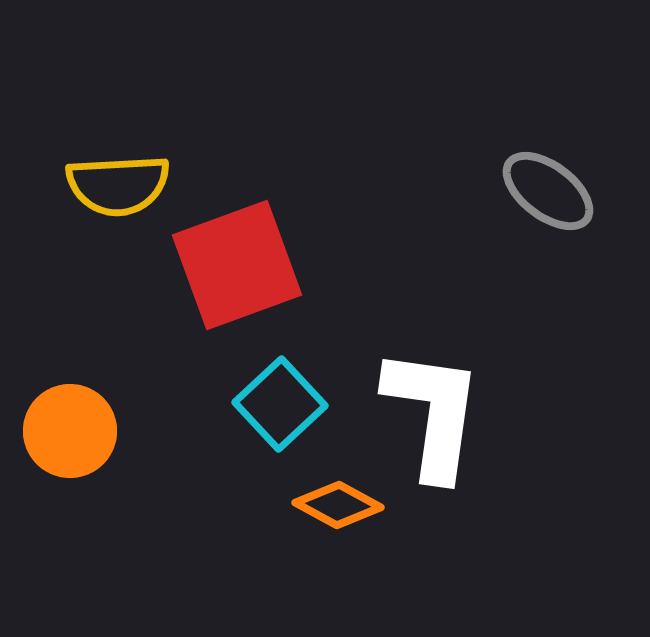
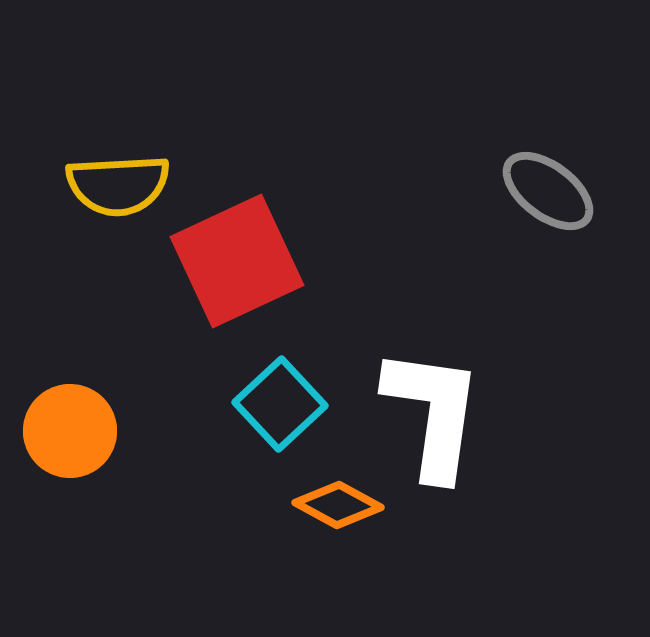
red square: moved 4 px up; rotated 5 degrees counterclockwise
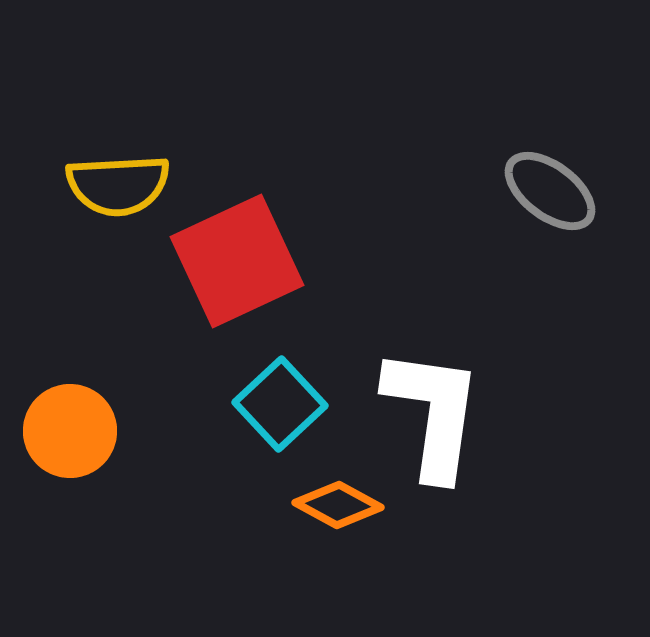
gray ellipse: moved 2 px right
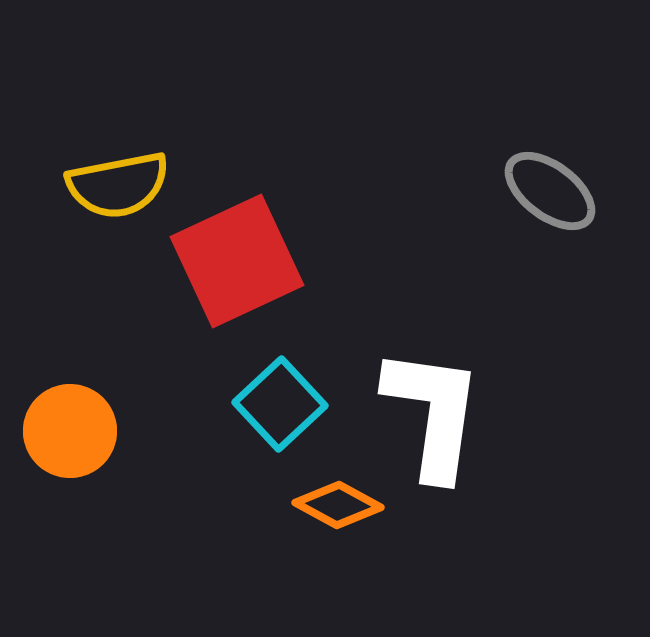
yellow semicircle: rotated 8 degrees counterclockwise
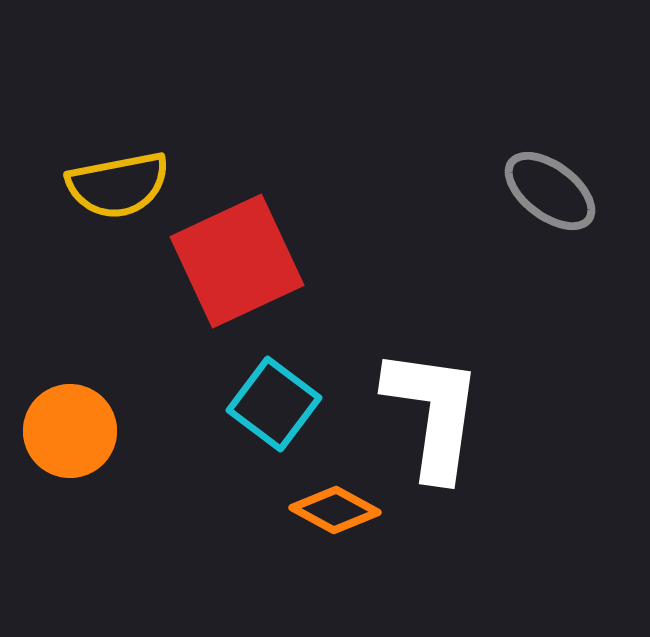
cyan square: moved 6 px left; rotated 10 degrees counterclockwise
orange diamond: moved 3 px left, 5 px down
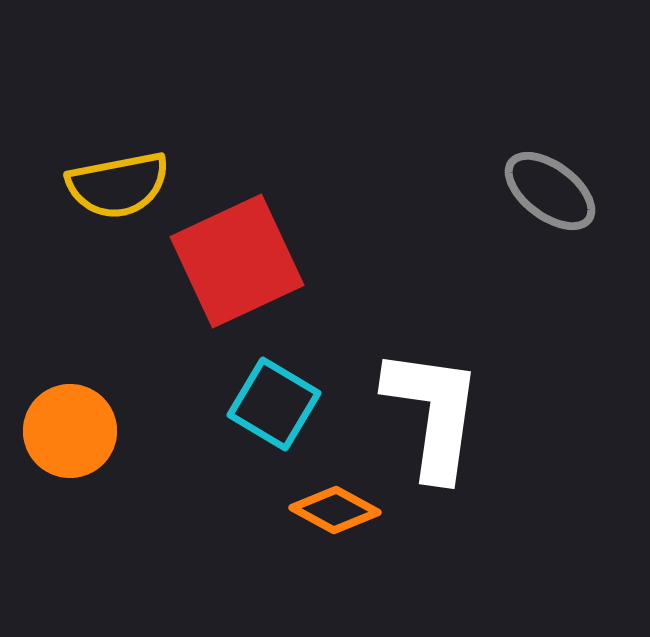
cyan square: rotated 6 degrees counterclockwise
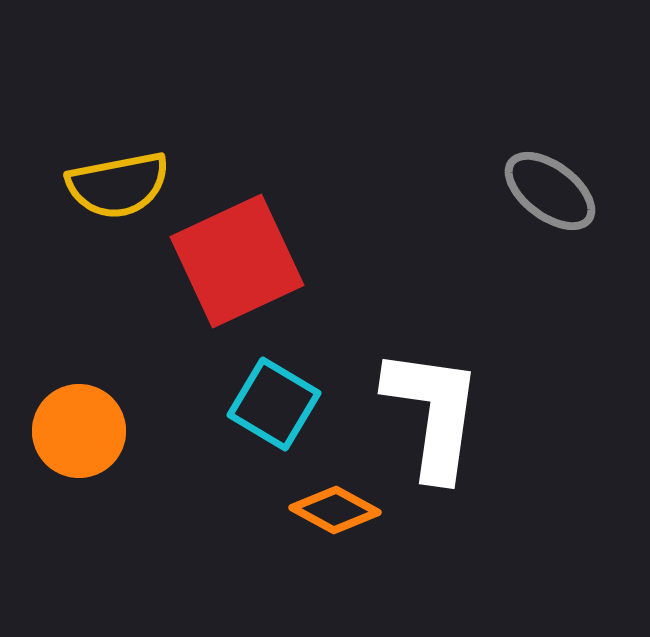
orange circle: moved 9 px right
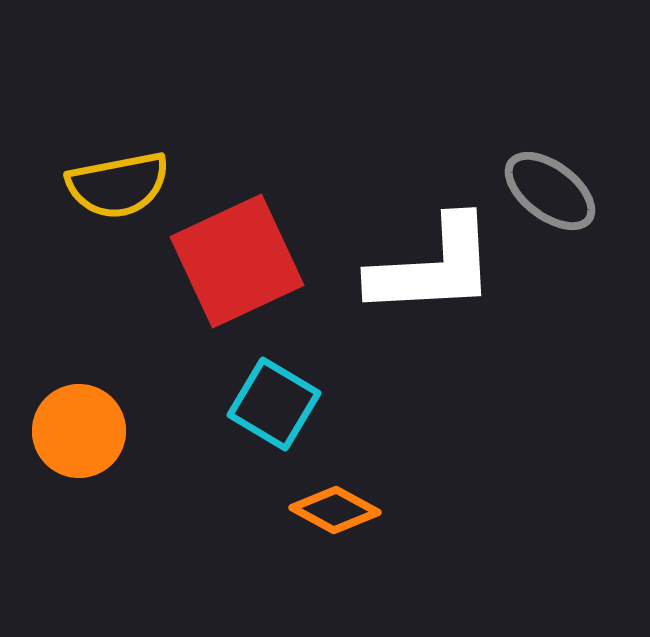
white L-shape: moved 146 px up; rotated 79 degrees clockwise
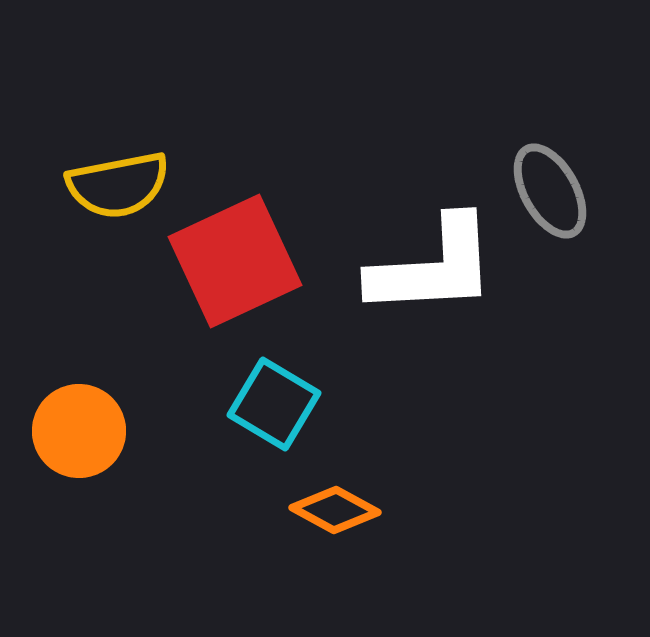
gray ellipse: rotated 24 degrees clockwise
red square: moved 2 px left
